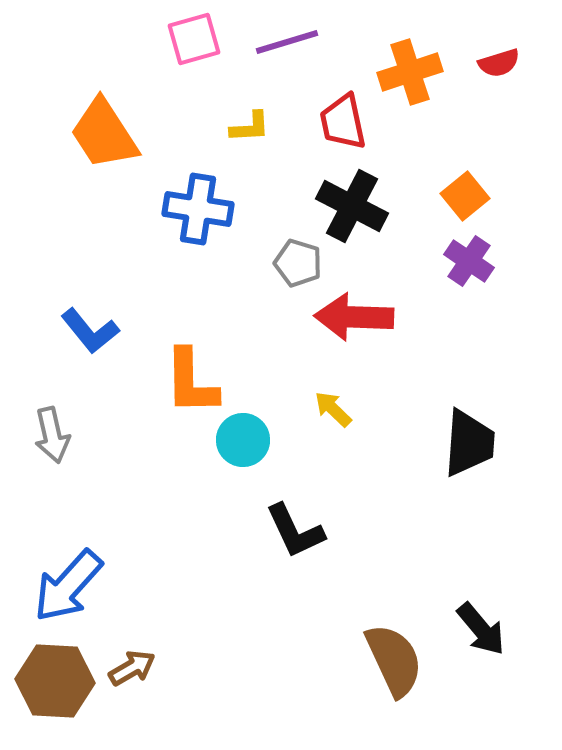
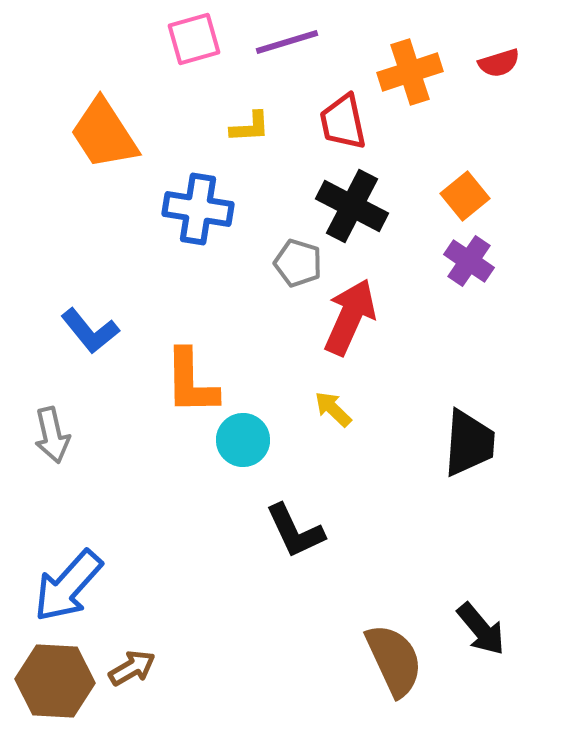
red arrow: moved 4 px left; rotated 112 degrees clockwise
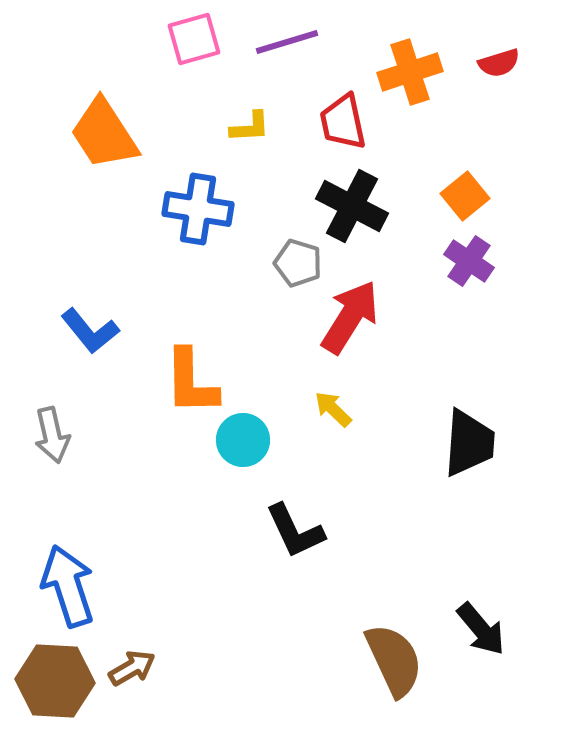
red arrow: rotated 8 degrees clockwise
blue arrow: rotated 120 degrees clockwise
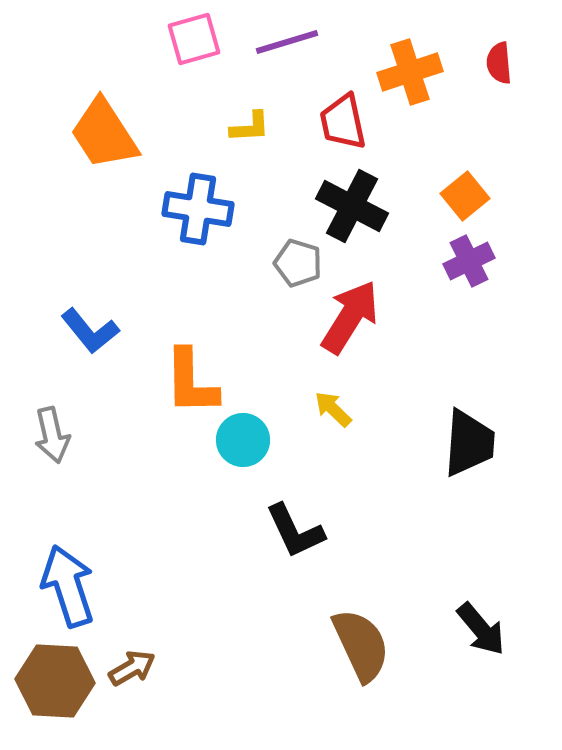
red semicircle: rotated 102 degrees clockwise
purple cross: rotated 30 degrees clockwise
brown semicircle: moved 33 px left, 15 px up
